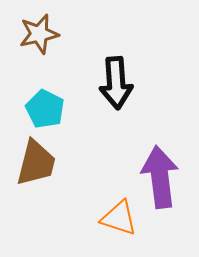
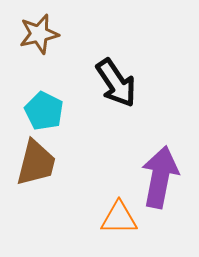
black arrow: rotated 30 degrees counterclockwise
cyan pentagon: moved 1 px left, 2 px down
purple arrow: rotated 18 degrees clockwise
orange triangle: rotated 18 degrees counterclockwise
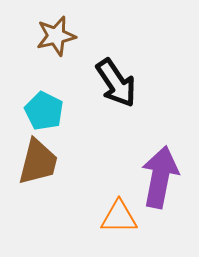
brown star: moved 17 px right, 2 px down
brown trapezoid: moved 2 px right, 1 px up
orange triangle: moved 1 px up
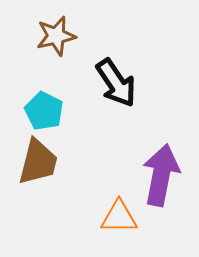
purple arrow: moved 1 px right, 2 px up
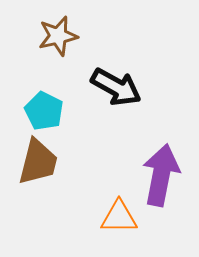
brown star: moved 2 px right
black arrow: moved 4 px down; rotated 27 degrees counterclockwise
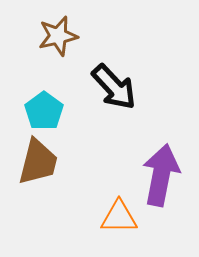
black arrow: moved 2 px left; rotated 18 degrees clockwise
cyan pentagon: rotated 9 degrees clockwise
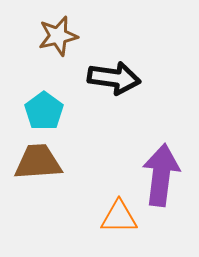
black arrow: moved 9 px up; rotated 39 degrees counterclockwise
brown trapezoid: rotated 108 degrees counterclockwise
purple arrow: rotated 4 degrees counterclockwise
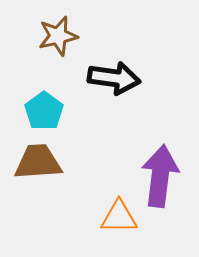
purple arrow: moved 1 px left, 1 px down
